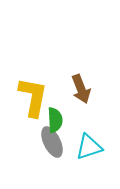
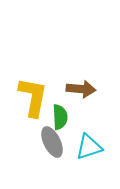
brown arrow: rotated 64 degrees counterclockwise
green semicircle: moved 5 px right, 3 px up
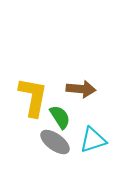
green semicircle: rotated 30 degrees counterclockwise
gray ellipse: moved 3 px right; rotated 28 degrees counterclockwise
cyan triangle: moved 4 px right, 7 px up
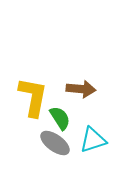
green semicircle: moved 1 px down
gray ellipse: moved 1 px down
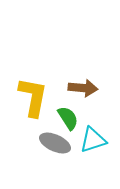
brown arrow: moved 2 px right, 1 px up
green semicircle: moved 8 px right
gray ellipse: rotated 12 degrees counterclockwise
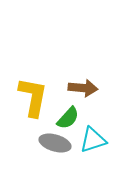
green semicircle: rotated 75 degrees clockwise
gray ellipse: rotated 8 degrees counterclockwise
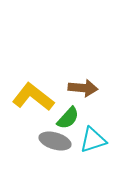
yellow L-shape: rotated 63 degrees counterclockwise
gray ellipse: moved 2 px up
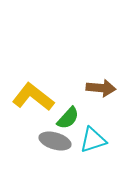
brown arrow: moved 18 px right
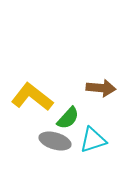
yellow L-shape: moved 1 px left
